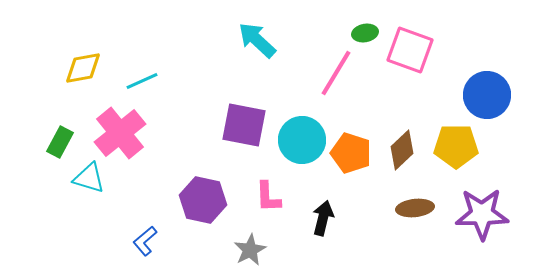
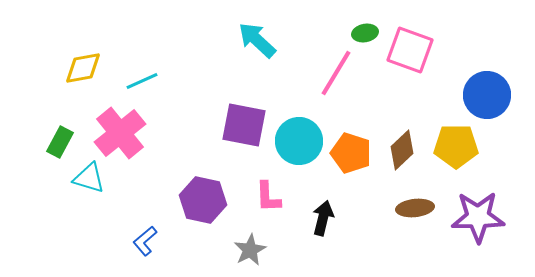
cyan circle: moved 3 px left, 1 px down
purple star: moved 4 px left, 3 px down
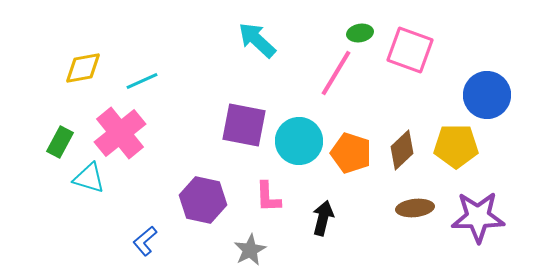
green ellipse: moved 5 px left
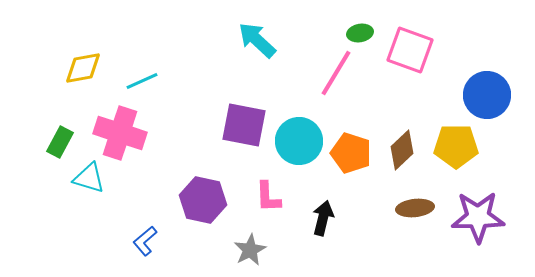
pink cross: rotated 33 degrees counterclockwise
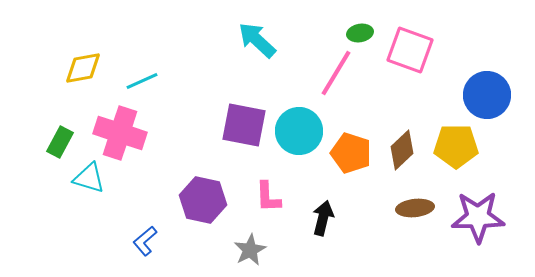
cyan circle: moved 10 px up
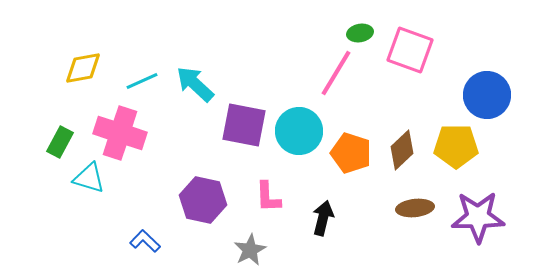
cyan arrow: moved 62 px left, 44 px down
blue L-shape: rotated 84 degrees clockwise
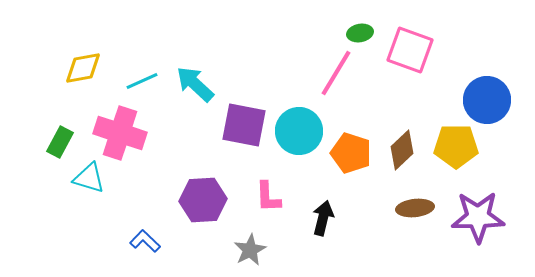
blue circle: moved 5 px down
purple hexagon: rotated 15 degrees counterclockwise
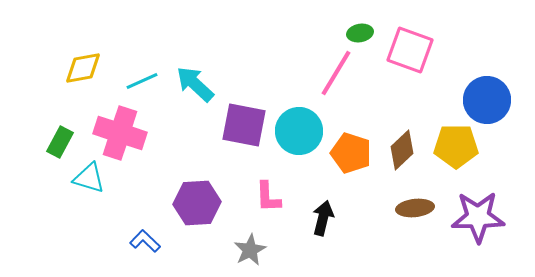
purple hexagon: moved 6 px left, 3 px down
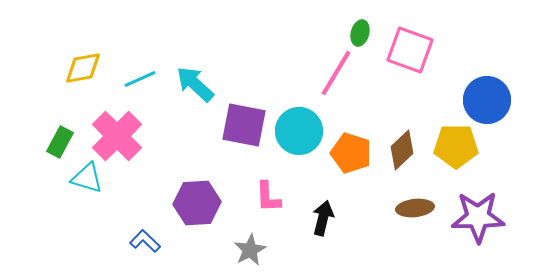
green ellipse: rotated 65 degrees counterclockwise
cyan line: moved 2 px left, 2 px up
pink cross: moved 3 px left, 3 px down; rotated 27 degrees clockwise
cyan triangle: moved 2 px left
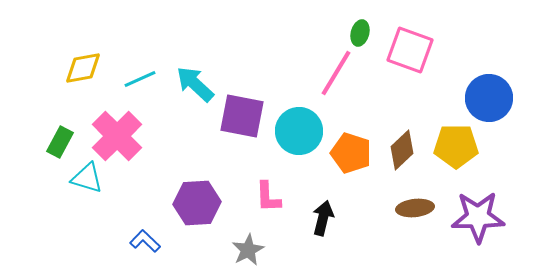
blue circle: moved 2 px right, 2 px up
purple square: moved 2 px left, 9 px up
gray star: moved 2 px left
